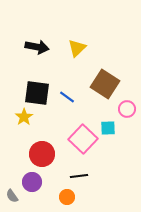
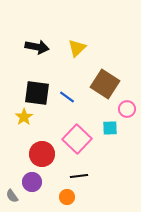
cyan square: moved 2 px right
pink square: moved 6 px left
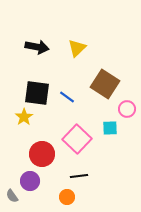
purple circle: moved 2 px left, 1 px up
